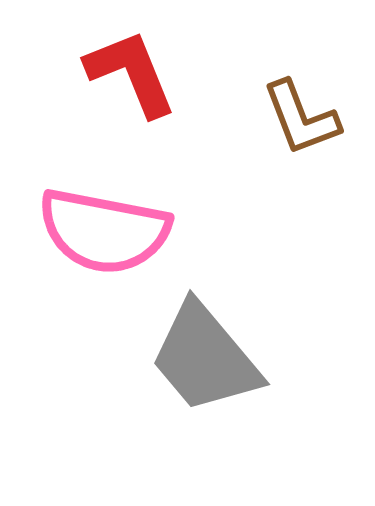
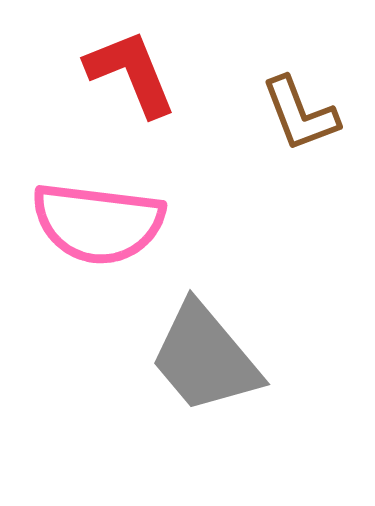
brown L-shape: moved 1 px left, 4 px up
pink semicircle: moved 6 px left, 8 px up; rotated 4 degrees counterclockwise
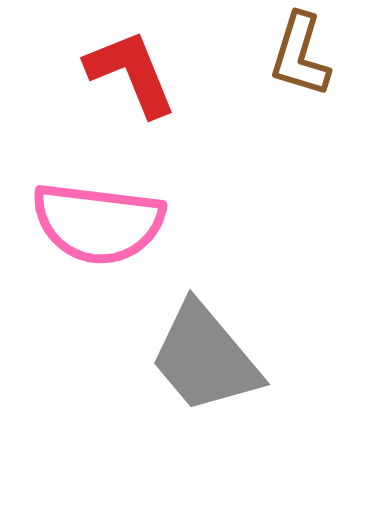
brown L-shape: moved 59 px up; rotated 38 degrees clockwise
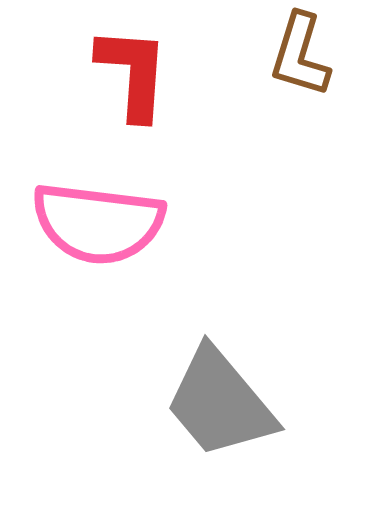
red L-shape: moved 2 px right; rotated 26 degrees clockwise
gray trapezoid: moved 15 px right, 45 px down
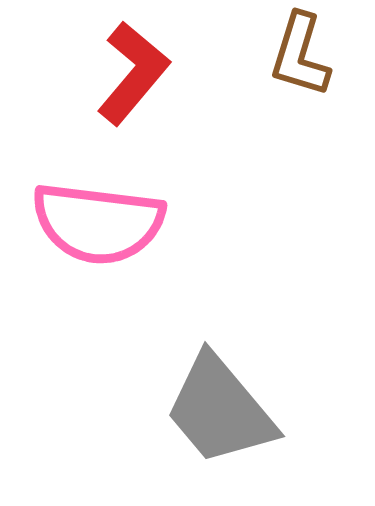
red L-shape: rotated 36 degrees clockwise
gray trapezoid: moved 7 px down
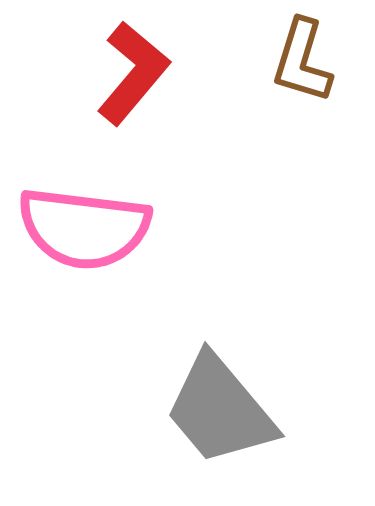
brown L-shape: moved 2 px right, 6 px down
pink semicircle: moved 14 px left, 5 px down
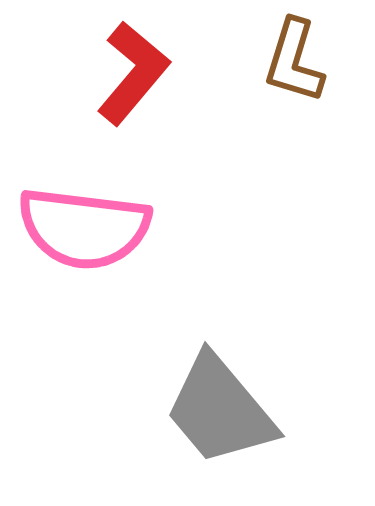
brown L-shape: moved 8 px left
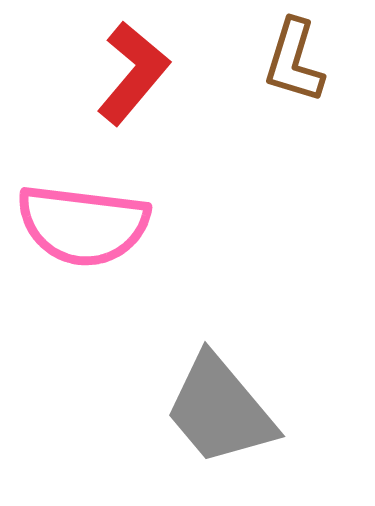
pink semicircle: moved 1 px left, 3 px up
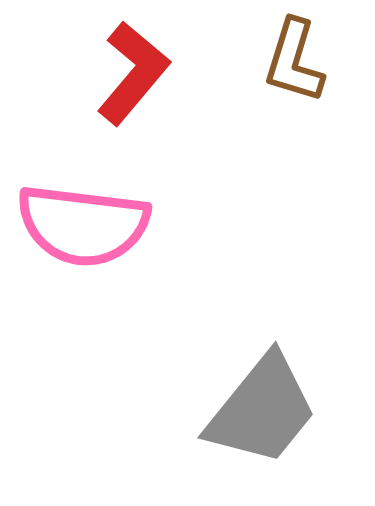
gray trapezoid: moved 42 px right; rotated 101 degrees counterclockwise
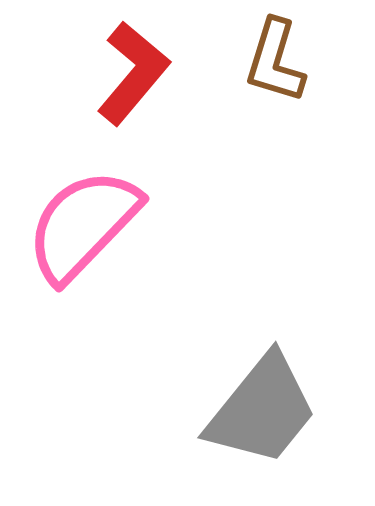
brown L-shape: moved 19 px left
pink semicircle: rotated 127 degrees clockwise
